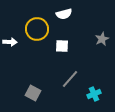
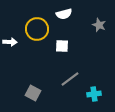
gray star: moved 3 px left, 14 px up; rotated 24 degrees counterclockwise
gray line: rotated 12 degrees clockwise
cyan cross: rotated 16 degrees clockwise
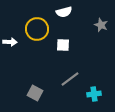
white semicircle: moved 2 px up
gray star: moved 2 px right
white square: moved 1 px right, 1 px up
gray square: moved 2 px right
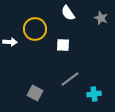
white semicircle: moved 4 px right, 1 px down; rotated 70 degrees clockwise
gray star: moved 7 px up
yellow circle: moved 2 px left
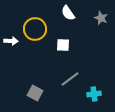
white arrow: moved 1 px right, 1 px up
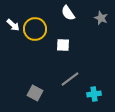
white arrow: moved 2 px right, 16 px up; rotated 40 degrees clockwise
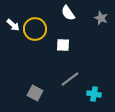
cyan cross: rotated 16 degrees clockwise
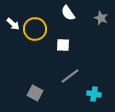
white arrow: moved 1 px up
gray line: moved 3 px up
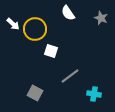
white square: moved 12 px left, 6 px down; rotated 16 degrees clockwise
